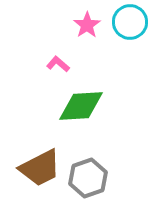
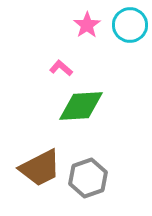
cyan circle: moved 3 px down
pink L-shape: moved 3 px right, 4 px down
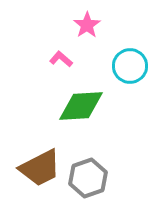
cyan circle: moved 41 px down
pink L-shape: moved 9 px up
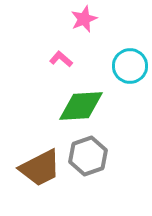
pink star: moved 3 px left, 6 px up; rotated 12 degrees clockwise
gray hexagon: moved 22 px up
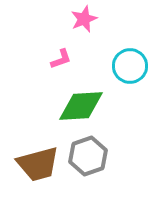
pink L-shape: rotated 120 degrees clockwise
brown trapezoid: moved 2 px left, 4 px up; rotated 12 degrees clockwise
